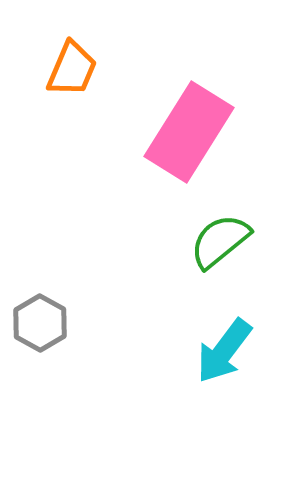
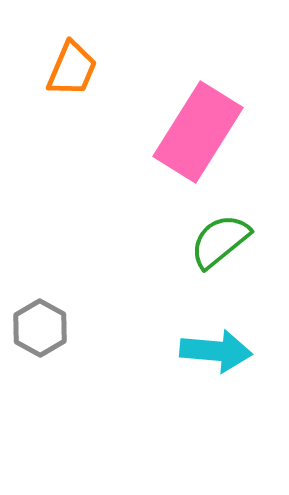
pink rectangle: moved 9 px right
gray hexagon: moved 5 px down
cyan arrow: moved 8 px left; rotated 122 degrees counterclockwise
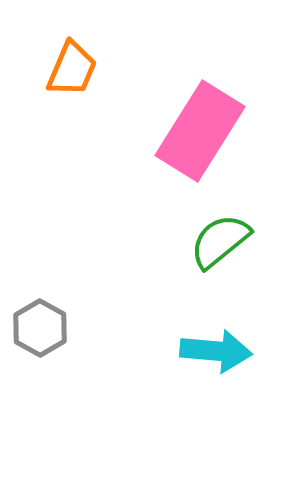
pink rectangle: moved 2 px right, 1 px up
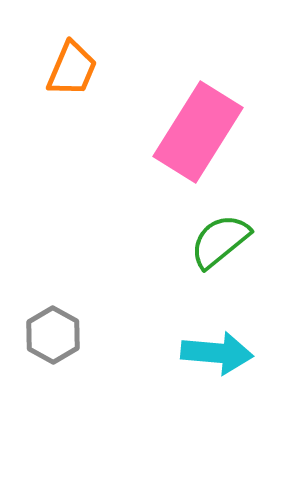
pink rectangle: moved 2 px left, 1 px down
gray hexagon: moved 13 px right, 7 px down
cyan arrow: moved 1 px right, 2 px down
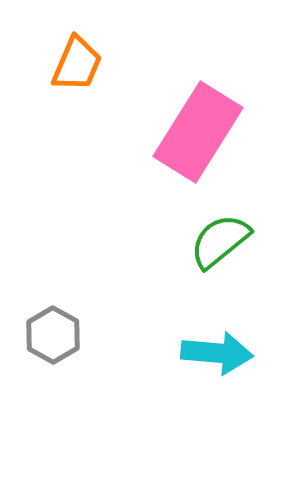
orange trapezoid: moved 5 px right, 5 px up
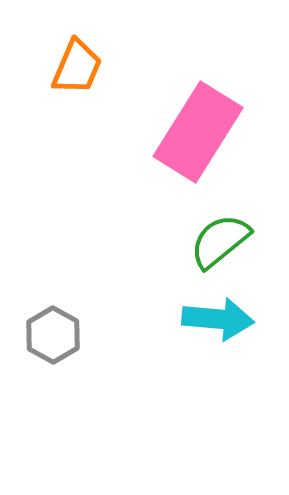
orange trapezoid: moved 3 px down
cyan arrow: moved 1 px right, 34 px up
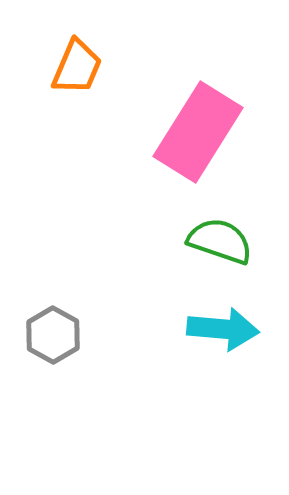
green semicircle: rotated 58 degrees clockwise
cyan arrow: moved 5 px right, 10 px down
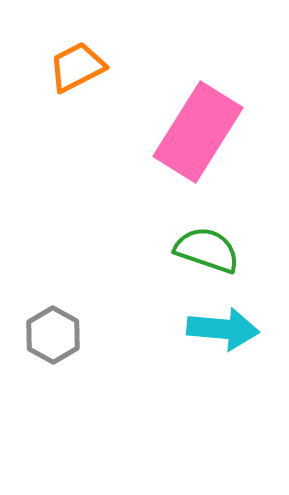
orange trapezoid: rotated 140 degrees counterclockwise
green semicircle: moved 13 px left, 9 px down
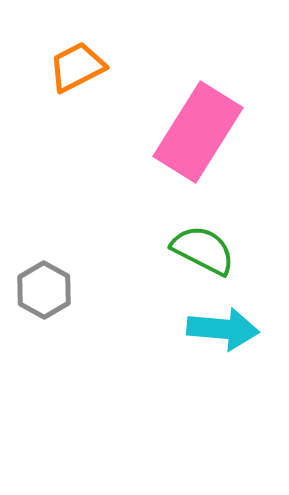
green semicircle: moved 4 px left; rotated 8 degrees clockwise
gray hexagon: moved 9 px left, 45 px up
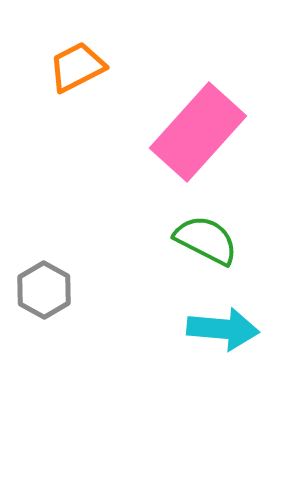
pink rectangle: rotated 10 degrees clockwise
green semicircle: moved 3 px right, 10 px up
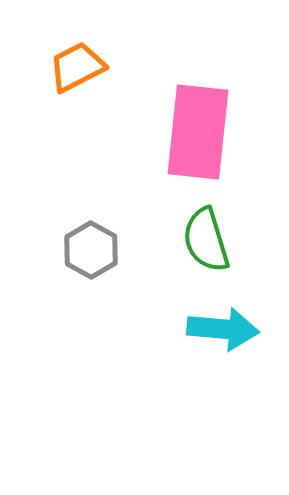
pink rectangle: rotated 36 degrees counterclockwise
green semicircle: rotated 134 degrees counterclockwise
gray hexagon: moved 47 px right, 40 px up
